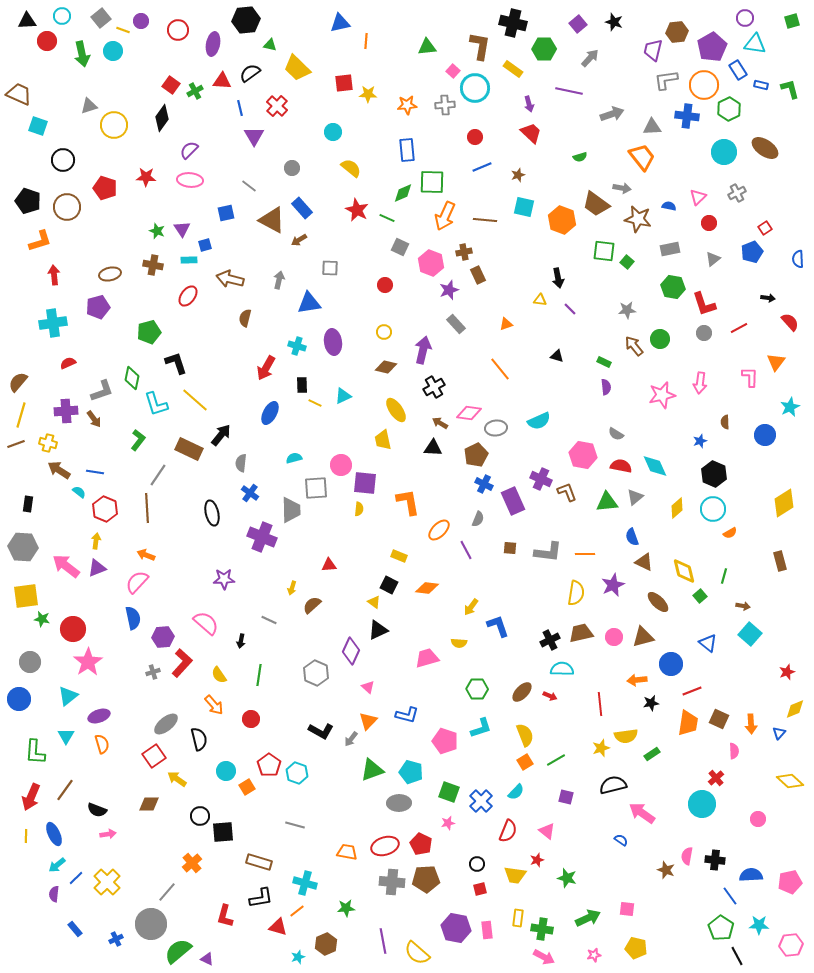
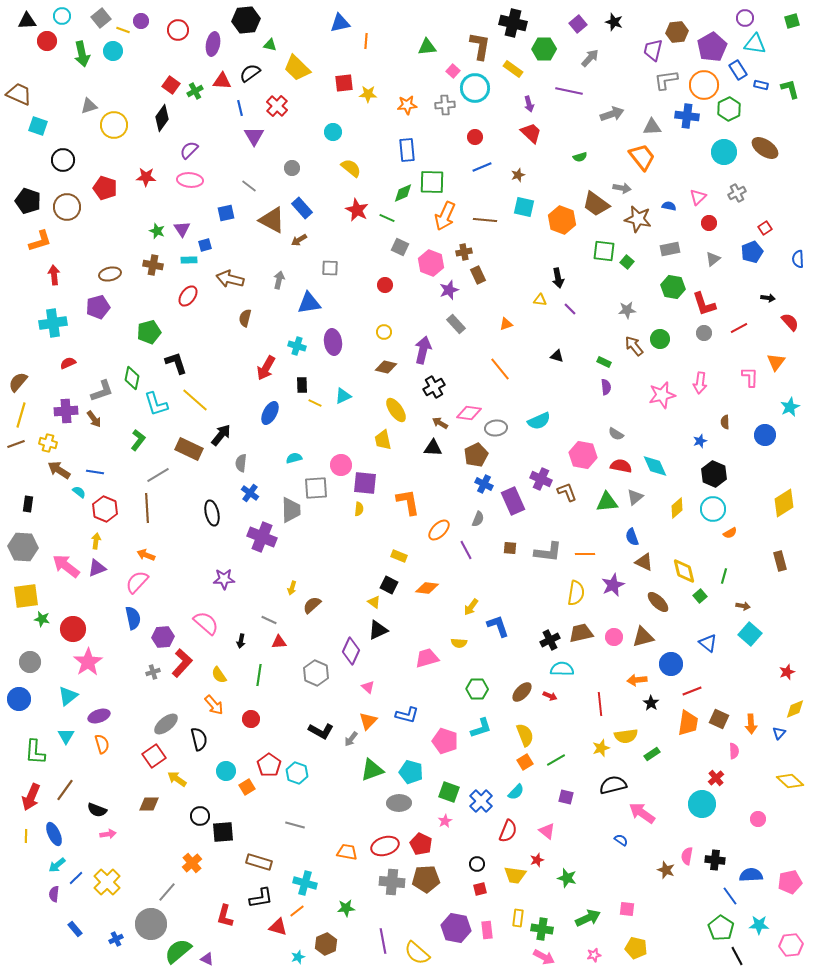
gray line at (158, 475): rotated 25 degrees clockwise
red triangle at (329, 565): moved 50 px left, 77 px down
black star at (651, 703): rotated 28 degrees counterclockwise
pink star at (448, 823): moved 3 px left, 2 px up; rotated 16 degrees counterclockwise
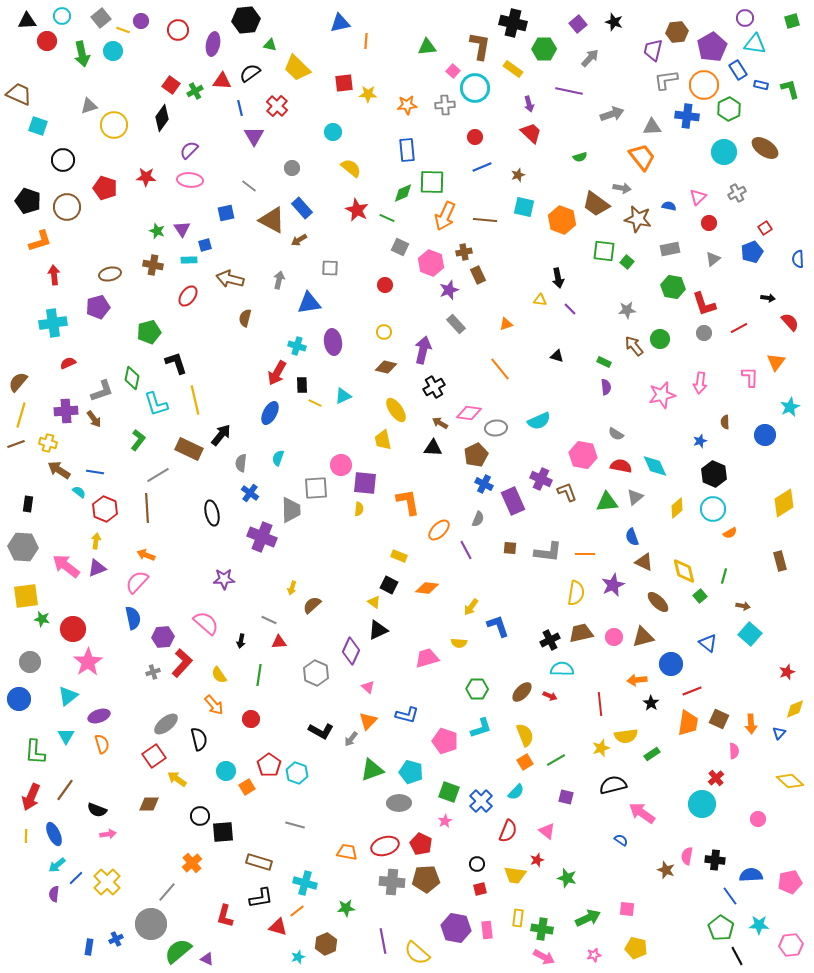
red arrow at (266, 368): moved 11 px right, 5 px down
yellow line at (195, 400): rotated 36 degrees clockwise
cyan semicircle at (294, 458): moved 16 px left; rotated 56 degrees counterclockwise
blue rectangle at (75, 929): moved 14 px right, 18 px down; rotated 49 degrees clockwise
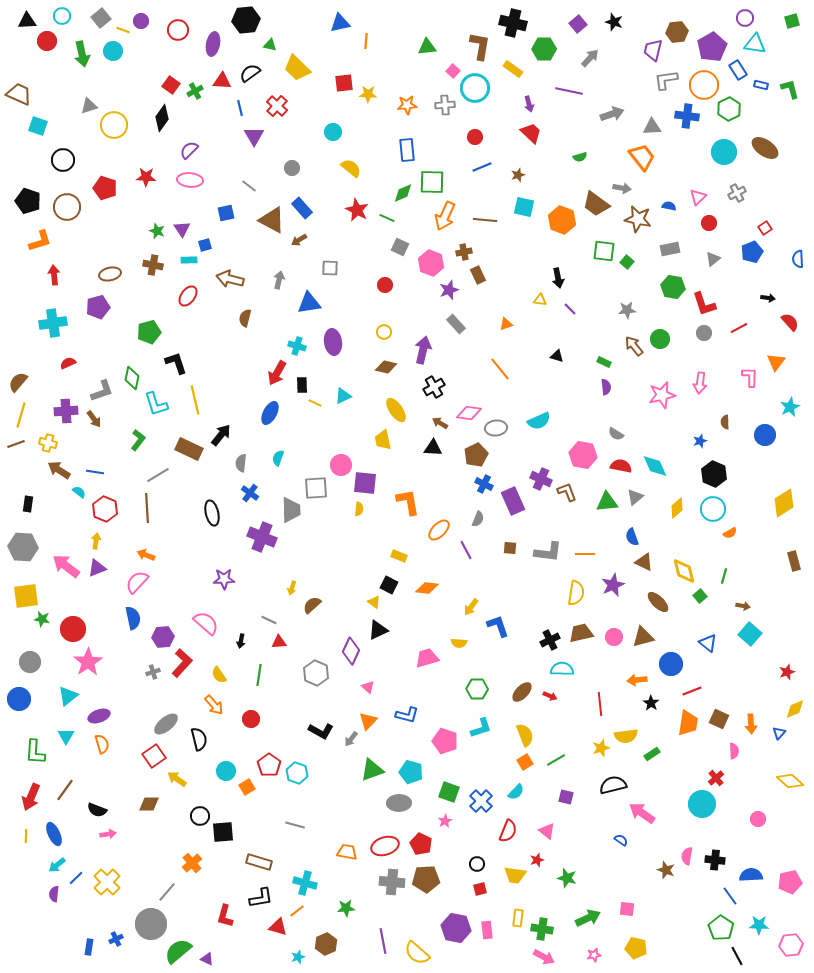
brown rectangle at (780, 561): moved 14 px right
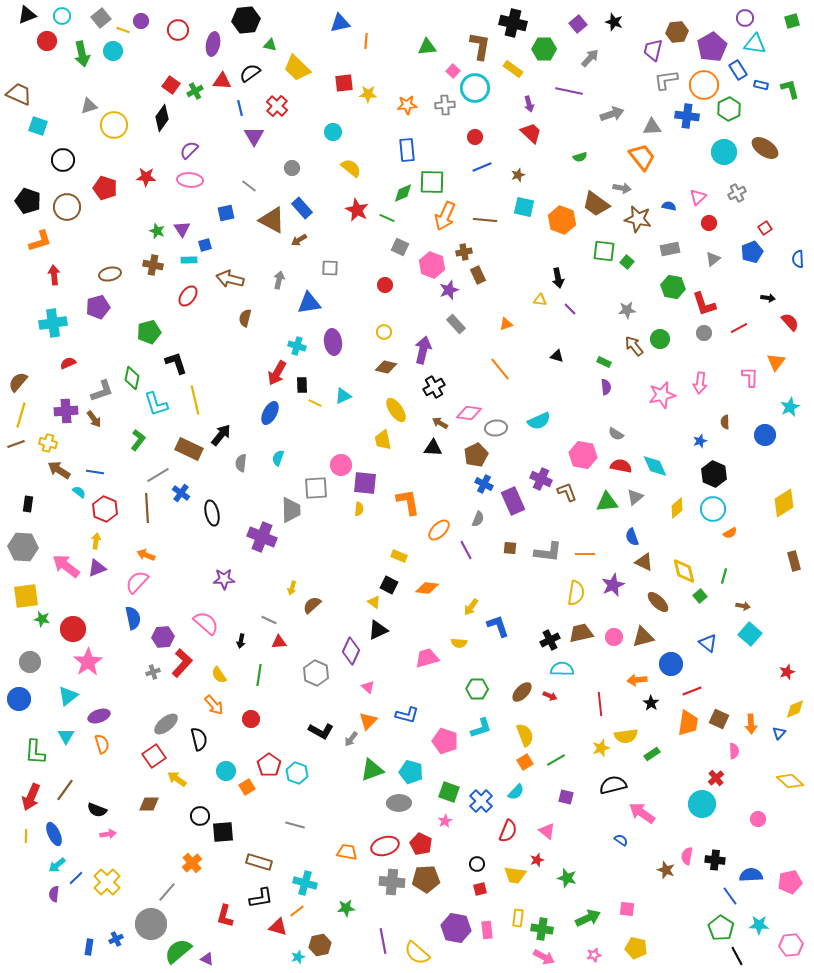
black triangle at (27, 21): moved 6 px up; rotated 18 degrees counterclockwise
pink hexagon at (431, 263): moved 1 px right, 2 px down
blue cross at (250, 493): moved 69 px left
brown hexagon at (326, 944): moved 6 px left, 1 px down; rotated 10 degrees clockwise
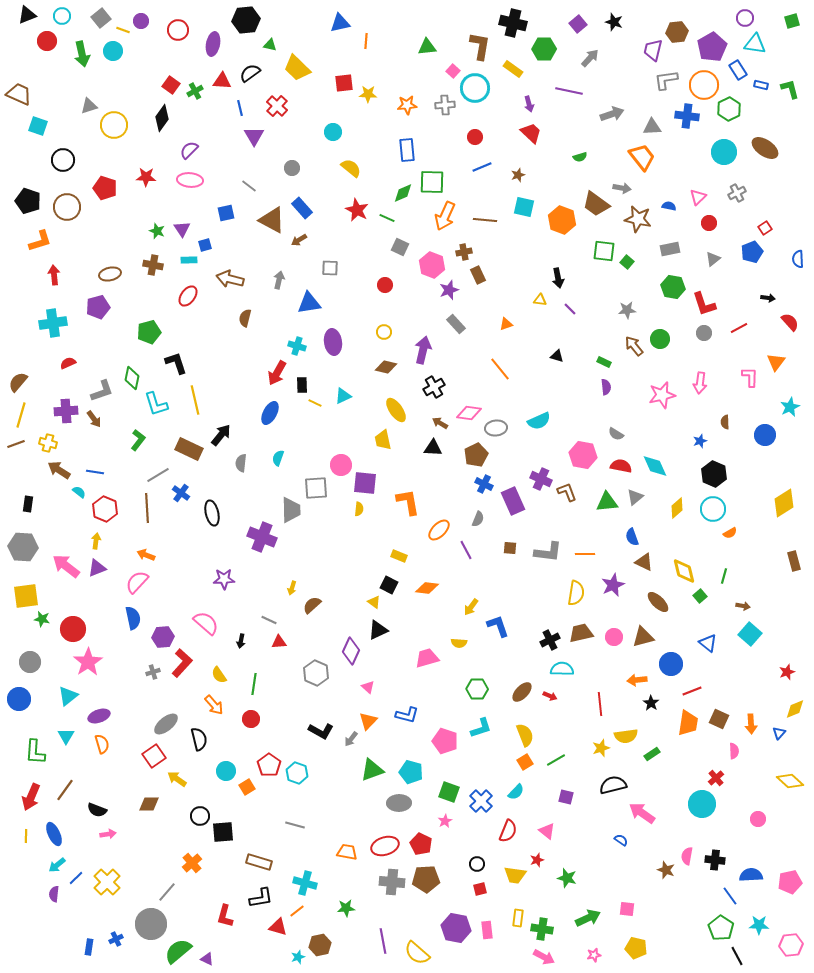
green line at (259, 675): moved 5 px left, 9 px down
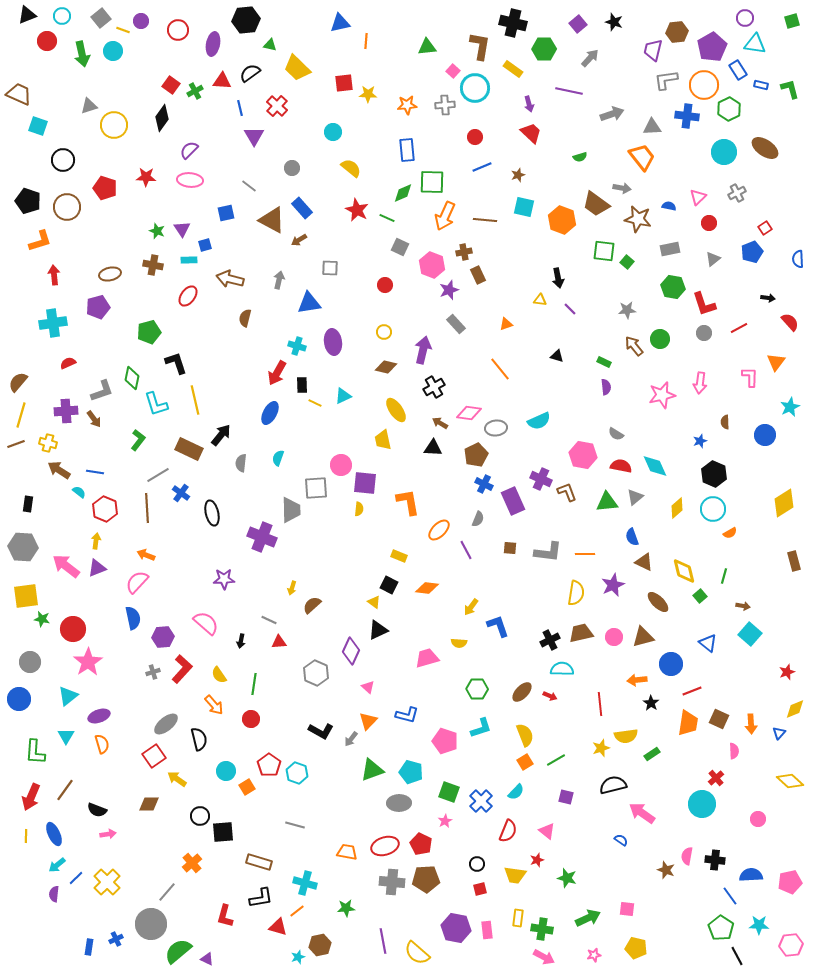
red L-shape at (182, 663): moved 6 px down
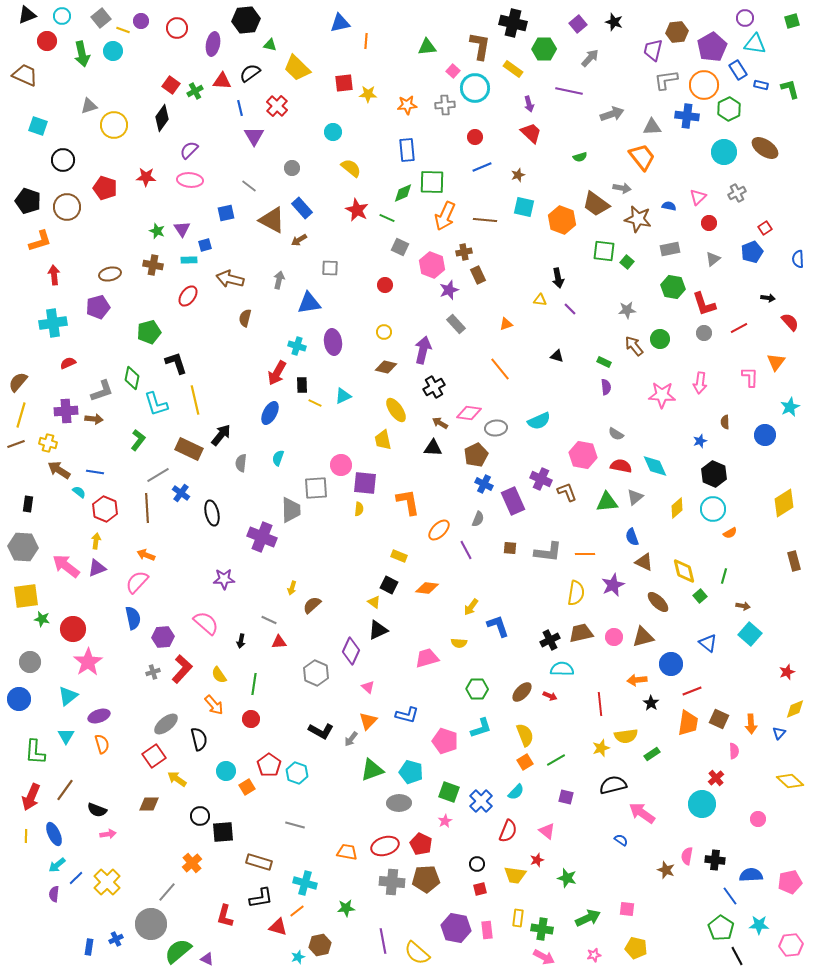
red circle at (178, 30): moved 1 px left, 2 px up
brown trapezoid at (19, 94): moved 6 px right, 19 px up
pink star at (662, 395): rotated 16 degrees clockwise
brown arrow at (94, 419): rotated 48 degrees counterclockwise
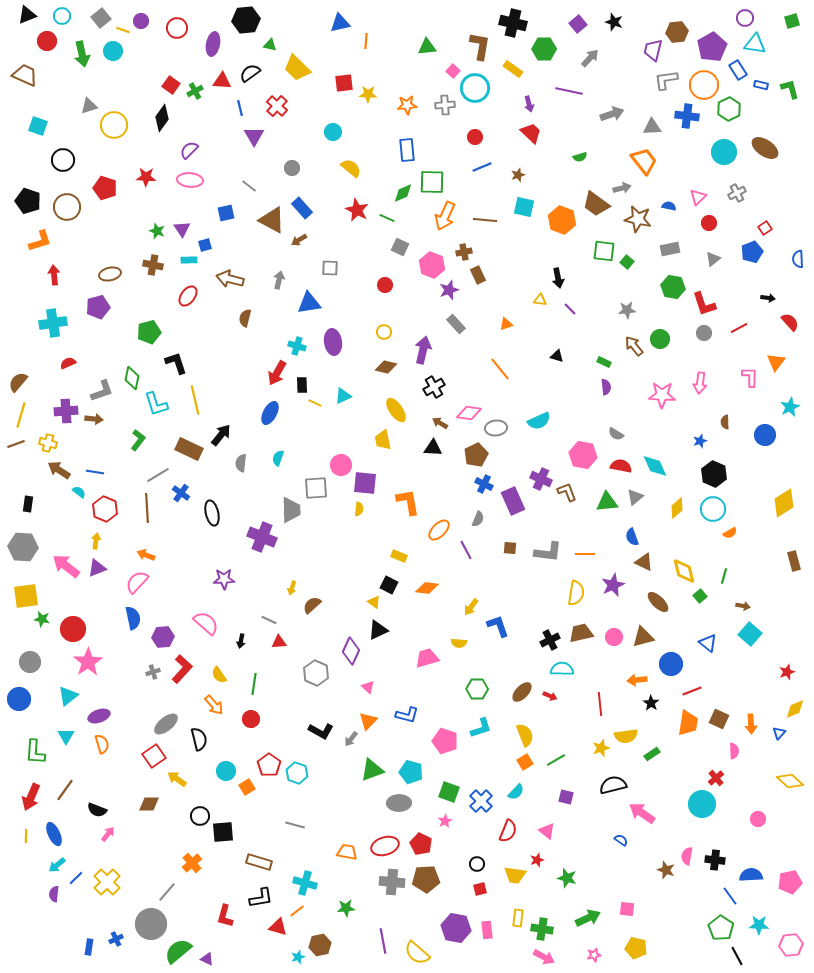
orange trapezoid at (642, 157): moved 2 px right, 4 px down
gray arrow at (622, 188): rotated 24 degrees counterclockwise
pink arrow at (108, 834): rotated 42 degrees counterclockwise
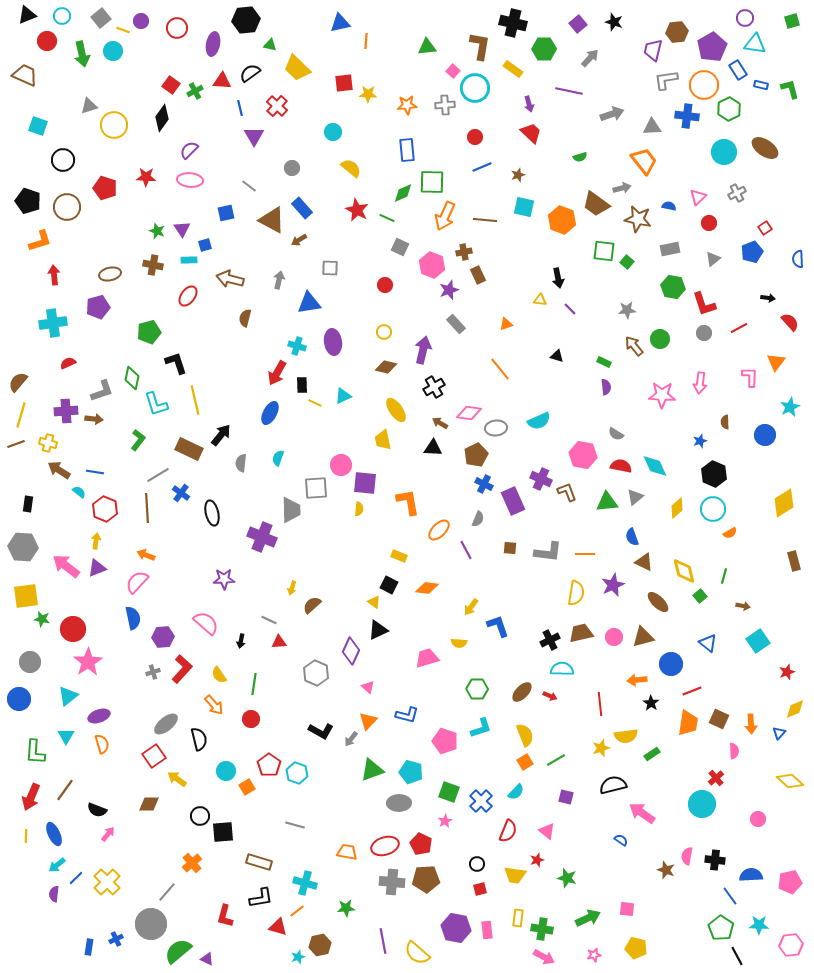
cyan square at (750, 634): moved 8 px right, 7 px down; rotated 15 degrees clockwise
